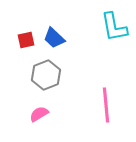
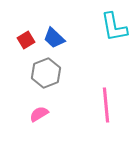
red square: rotated 18 degrees counterclockwise
gray hexagon: moved 2 px up
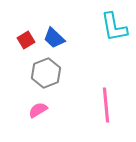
pink semicircle: moved 1 px left, 4 px up
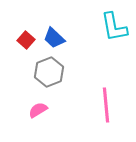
red square: rotated 18 degrees counterclockwise
gray hexagon: moved 3 px right, 1 px up
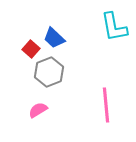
red square: moved 5 px right, 9 px down
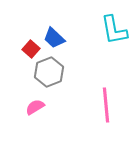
cyan L-shape: moved 3 px down
pink semicircle: moved 3 px left, 3 px up
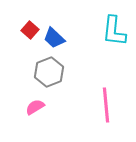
cyan L-shape: moved 1 px down; rotated 16 degrees clockwise
red square: moved 1 px left, 19 px up
